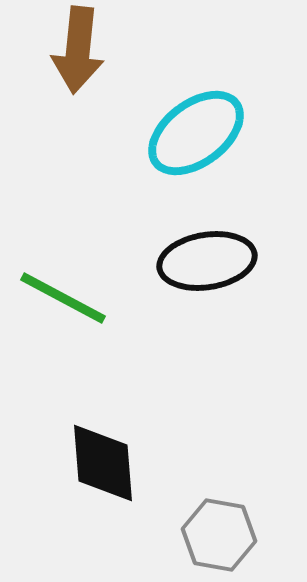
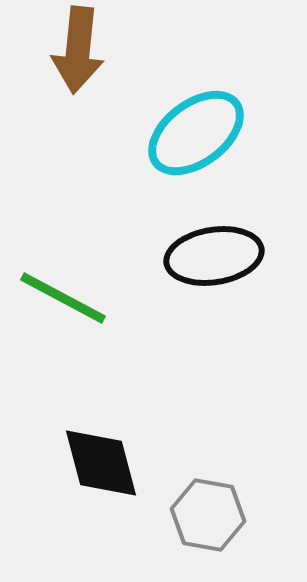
black ellipse: moved 7 px right, 5 px up
black diamond: moved 2 px left; rotated 10 degrees counterclockwise
gray hexagon: moved 11 px left, 20 px up
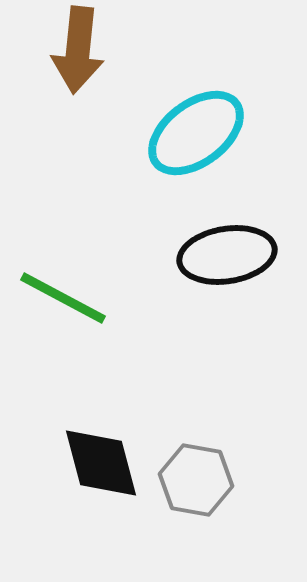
black ellipse: moved 13 px right, 1 px up
gray hexagon: moved 12 px left, 35 px up
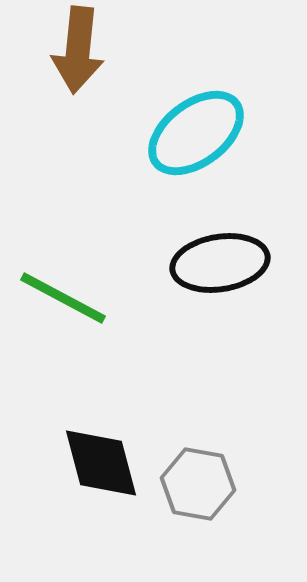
black ellipse: moved 7 px left, 8 px down
gray hexagon: moved 2 px right, 4 px down
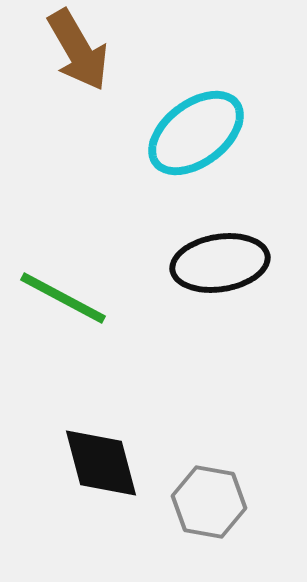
brown arrow: rotated 36 degrees counterclockwise
gray hexagon: moved 11 px right, 18 px down
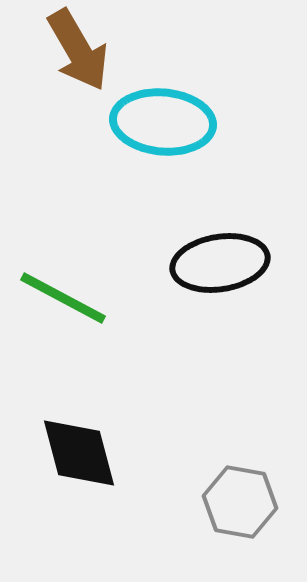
cyan ellipse: moved 33 px left, 11 px up; rotated 42 degrees clockwise
black diamond: moved 22 px left, 10 px up
gray hexagon: moved 31 px right
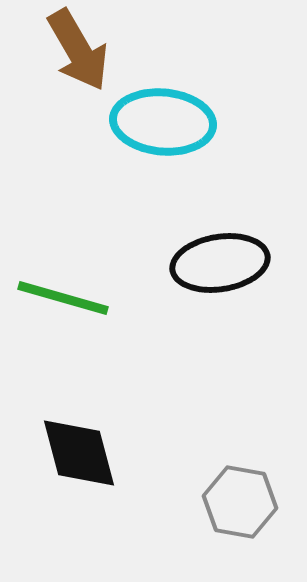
green line: rotated 12 degrees counterclockwise
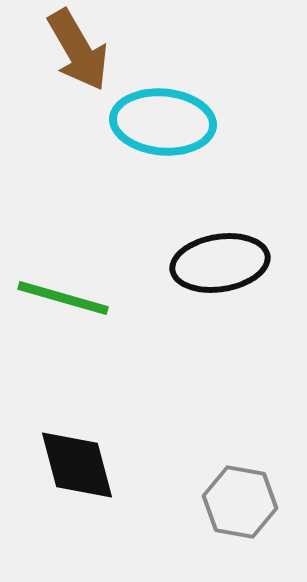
black diamond: moved 2 px left, 12 px down
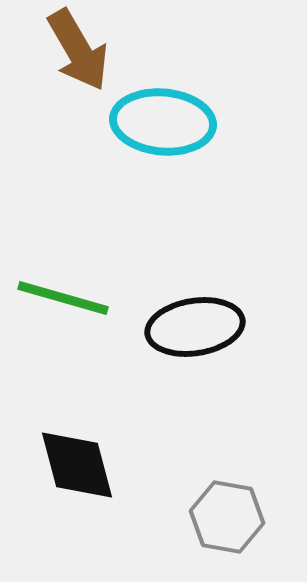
black ellipse: moved 25 px left, 64 px down
gray hexagon: moved 13 px left, 15 px down
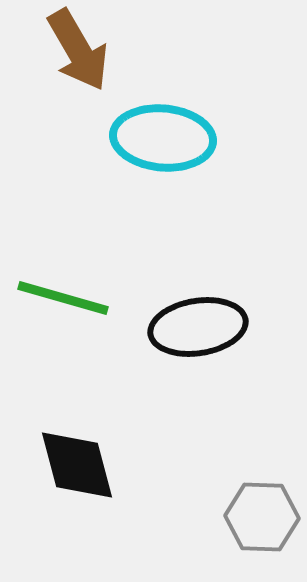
cyan ellipse: moved 16 px down
black ellipse: moved 3 px right
gray hexagon: moved 35 px right; rotated 8 degrees counterclockwise
